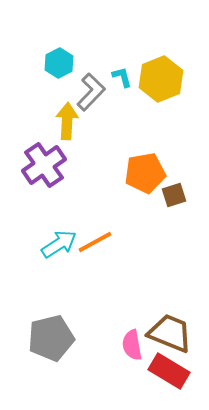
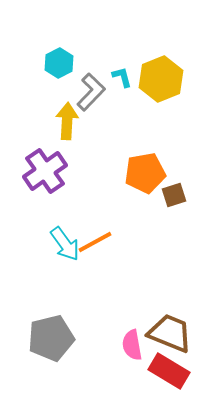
purple cross: moved 1 px right, 6 px down
cyan arrow: moved 6 px right; rotated 87 degrees clockwise
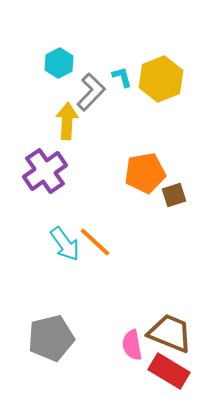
orange line: rotated 72 degrees clockwise
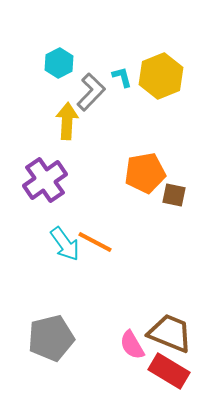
yellow hexagon: moved 3 px up
purple cross: moved 9 px down
brown square: rotated 30 degrees clockwise
orange line: rotated 15 degrees counterclockwise
pink semicircle: rotated 20 degrees counterclockwise
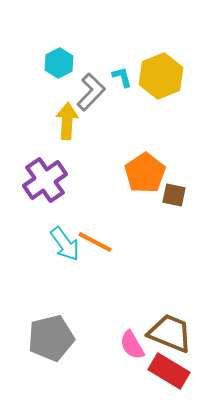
orange pentagon: rotated 24 degrees counterclockwise
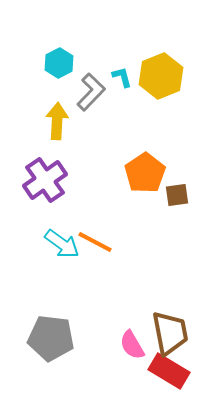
yellow arrow: moved 10 px left
brown square: moved 3 px right; rotated 20 degrees counterclockwise
cyan arrow: moved 3 px left; rotated 18 degrees counterclockwise
brown trapezoid: rotated 57 degrees clockwise
gray pentagon: rotated 21 degrees clockwise
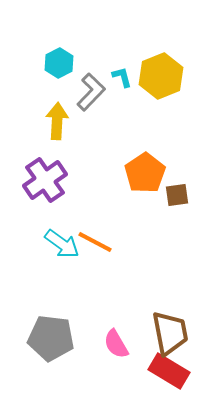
pink semicircle: moved 16 px left, 1 px up
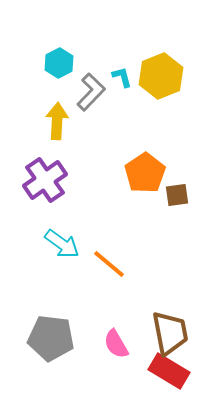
orange line: moved 14 px right, 22 px down; rotated 12 degrees clockwise
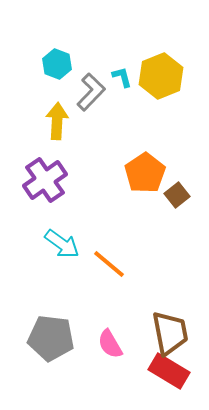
cyan hexagon: moved 2 px left, 1 px down; rotated 12 degrees counterclockwise
brown square: rotated 30 degrees counterclockwise
pink semicircle: moved 6 px left
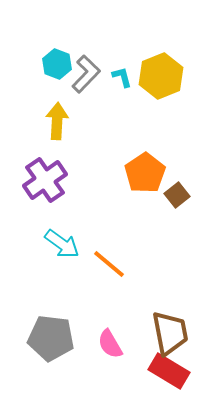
gray L-shape: moved 5 px left, 18 px up
